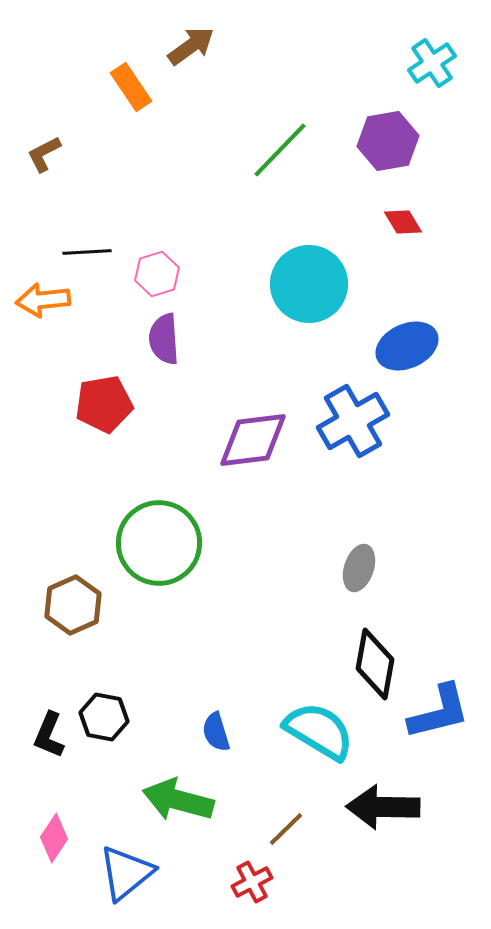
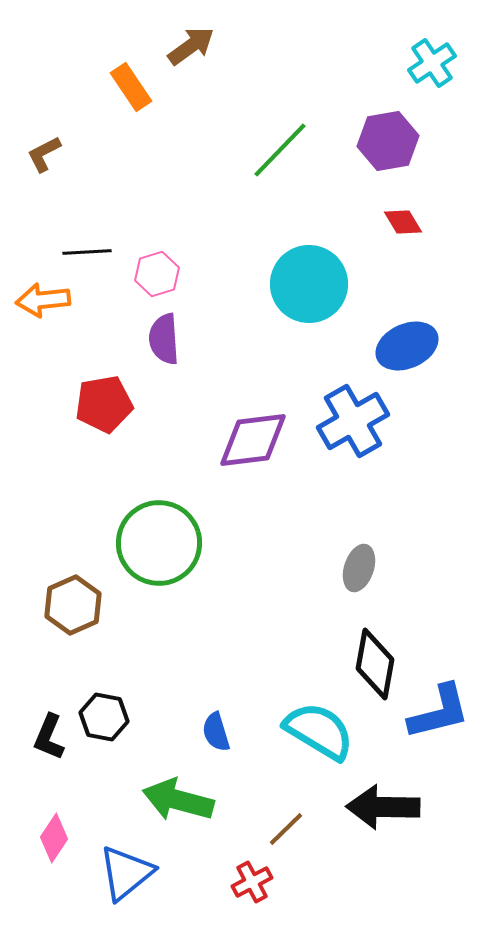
black L-shape: moved 2 px down
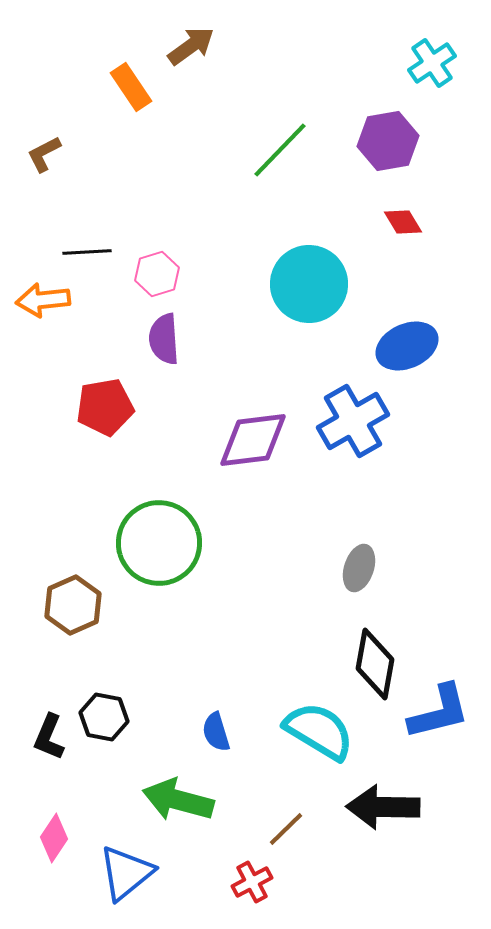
red pentagon: moved 1 px right, 3 px down
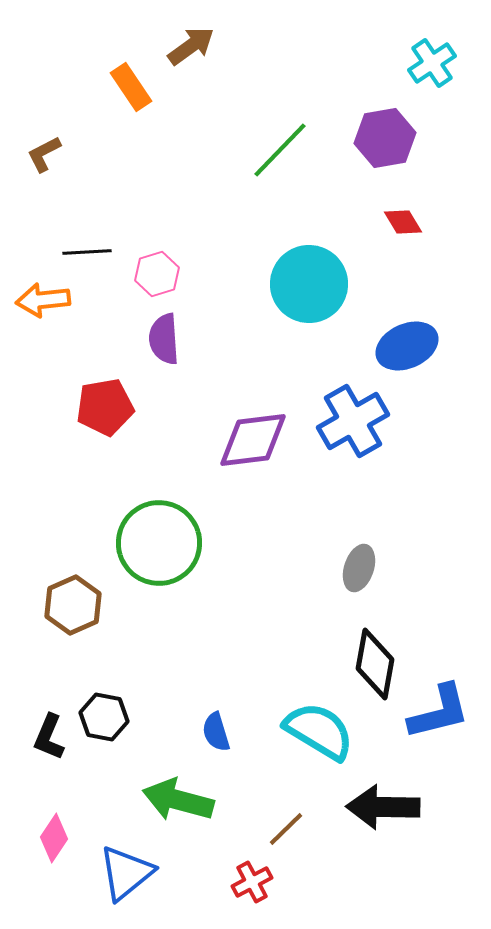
purple hexagon: moved 3 px left, 3 px up
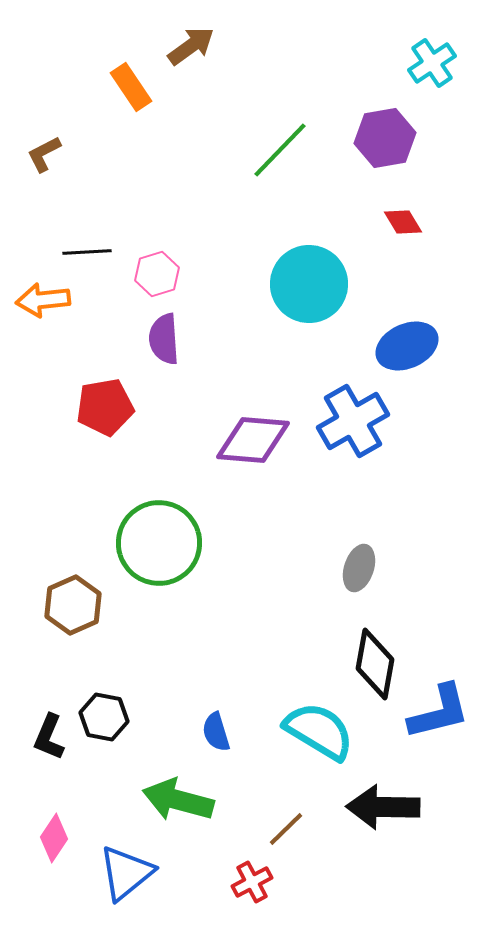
purple diamond: rotated 12 degrees clockwise
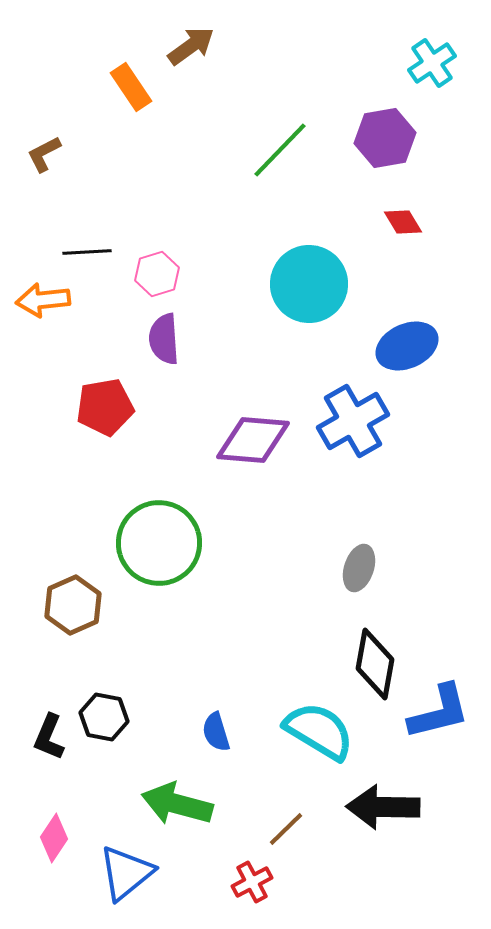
green arrow: moved 1 px left, 4 px down
